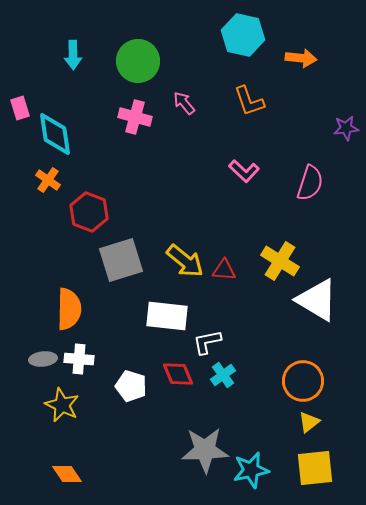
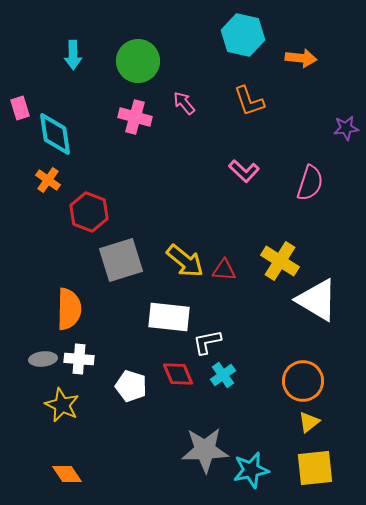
white rectangle: moved 2 px right, 1 px down
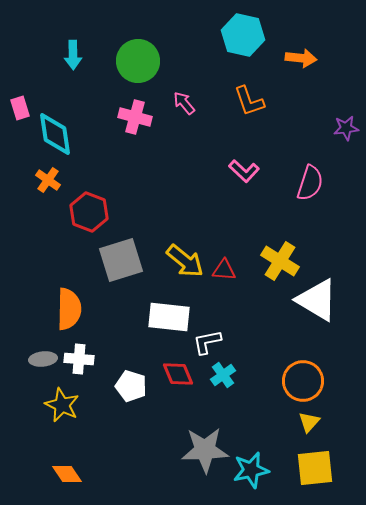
yellow triangle: rotated 10 degrees counterclockwise
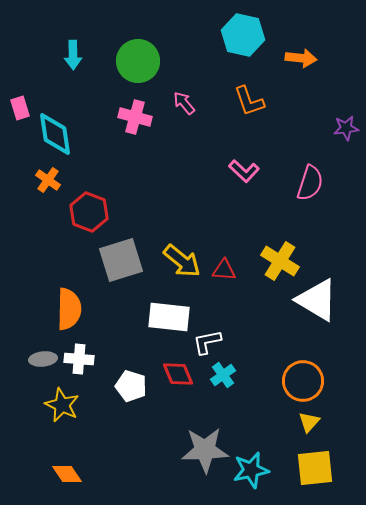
yellow arrow: moved 3 px left
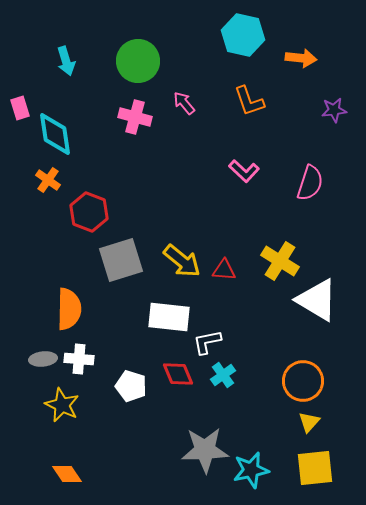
cyan arrow: moved 7 px left, 6 px down; rotated 16 degrees counterclockwise
purple star: moved 12 px left, 18 px up
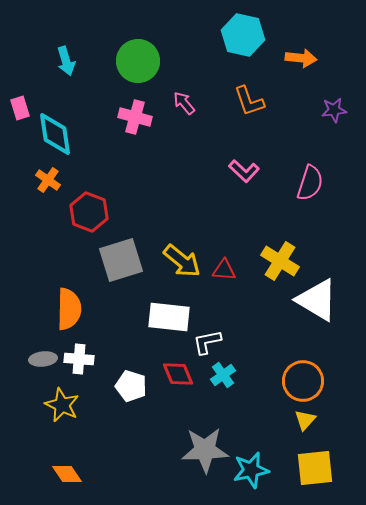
yellow triangle: moved 4 px left, 2 px up
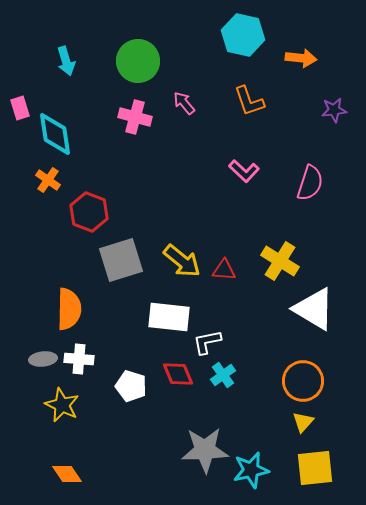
white triangle: moved 3 px left, 9 px down
yellow triangle: moved 2 px left, 2 px down
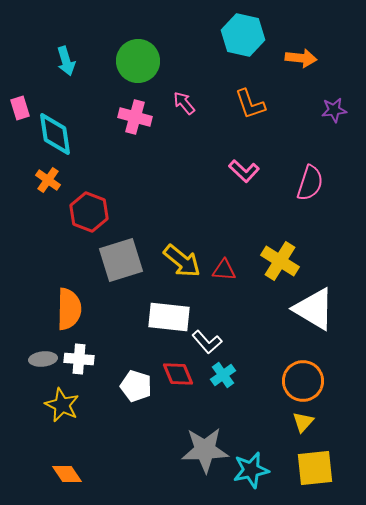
orange L-shape: moved 1 px right, 3 px down
white L-shape: rotated 120 degrees counterclockwise
white pentagon: moved 5 px right
